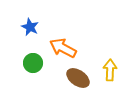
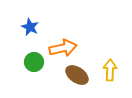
orange arrow: rotated 140 degrees clockwise
green circle: moved 1 px right, 1 px up
brown ellipse: moved 1 px left, 3 px up
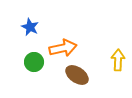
yellow arrow: moved 8 px right, 10 px up
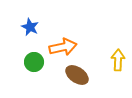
orange arrow: moved 1 px up
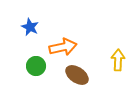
green circle: moved 2 px right, 4 px down
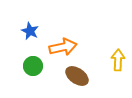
blue star: moved 4 px down
green circle: moved 3 px left
brown ellipse: moved 1 px down
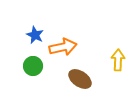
blue star: moved 5 px right, 4 px down
brown ellipse: moved 3 px right, 3 px down
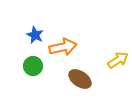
yellow arrow: rotated 55 degrees clockwise
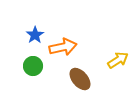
blue star: rotated 12 degrees clockwise
brown ellipse: rotated 15 degrees clockwise
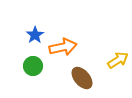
brown ellipse: moved 2 px right, 1 px up
